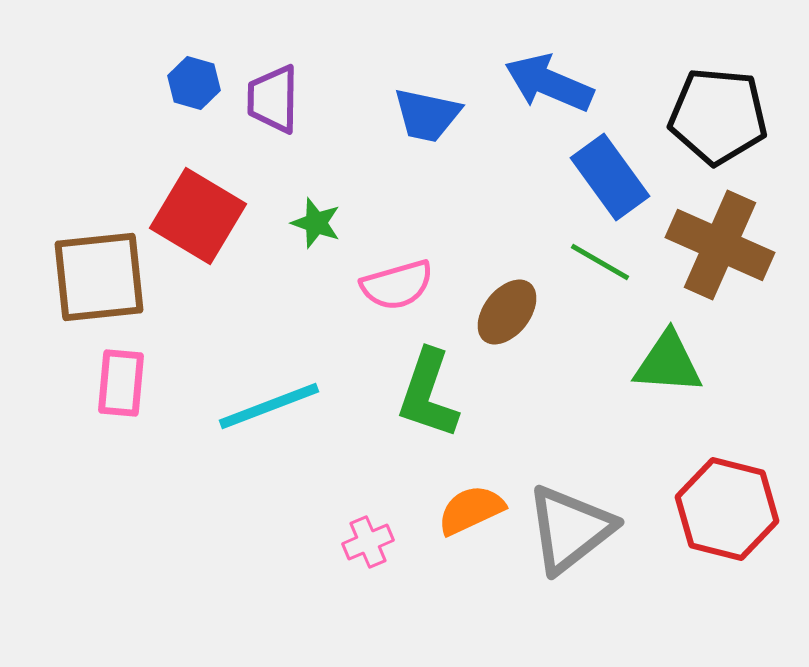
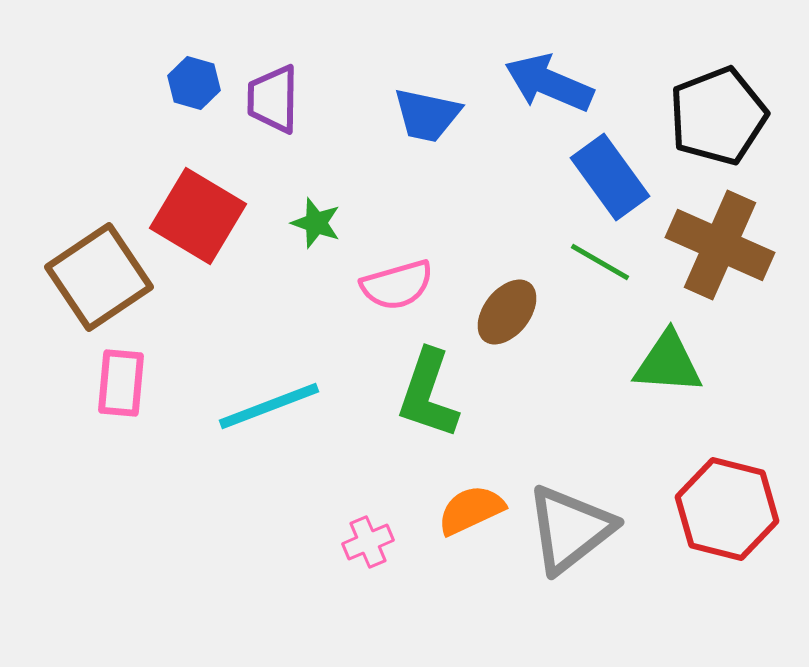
black pentagon: rotated 26 degrees counterclockwise
brown square: rotated 28 degrees counterclockwise
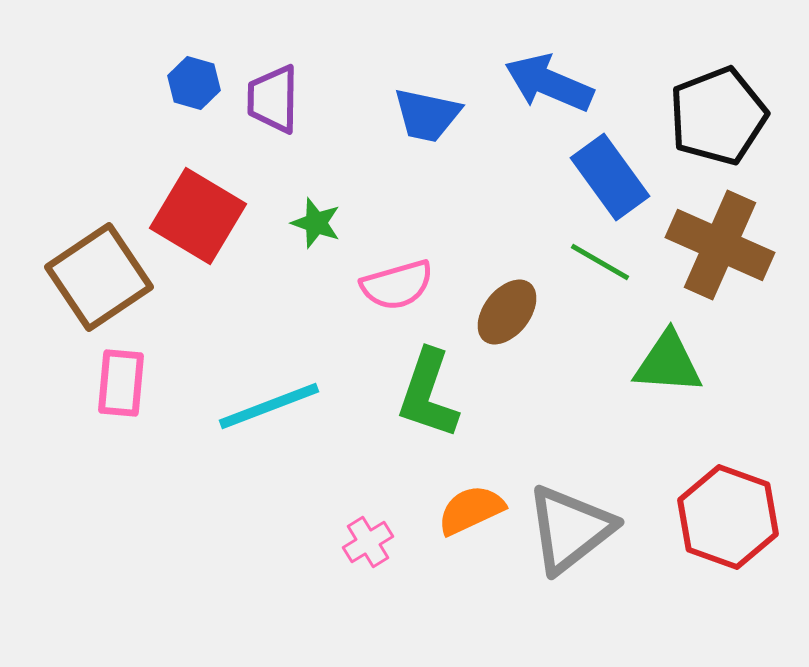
red hexagon: moved 1 px right, 8 px down; rotated 6 degrees clockwise
pink cross: rotated 9 degrees counterclockwise
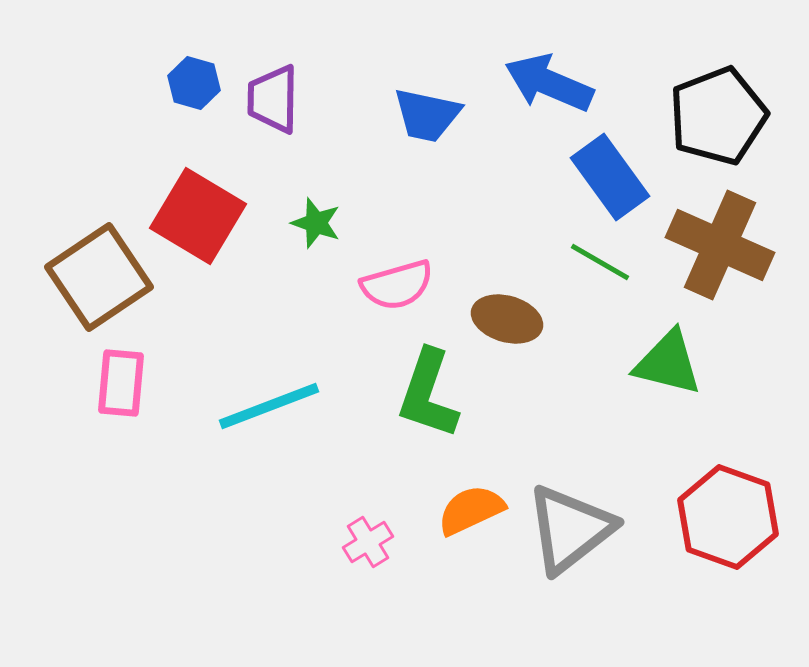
brown ellipse: moved 7 px down; rotated 68 degrees clockwise
green triangle: rotated 10 degrees clockwise
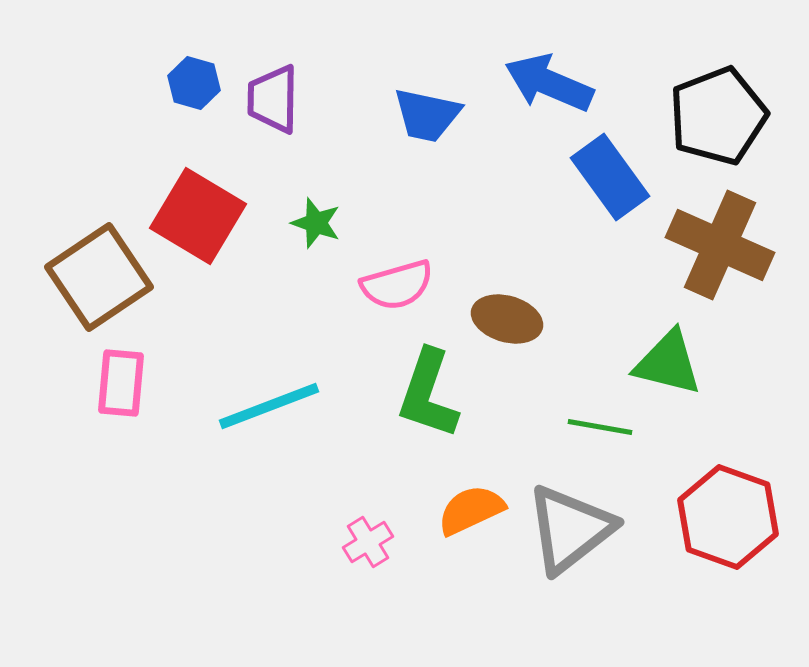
green line: moved 165 px down; rotated 20 degrees counterclockwise
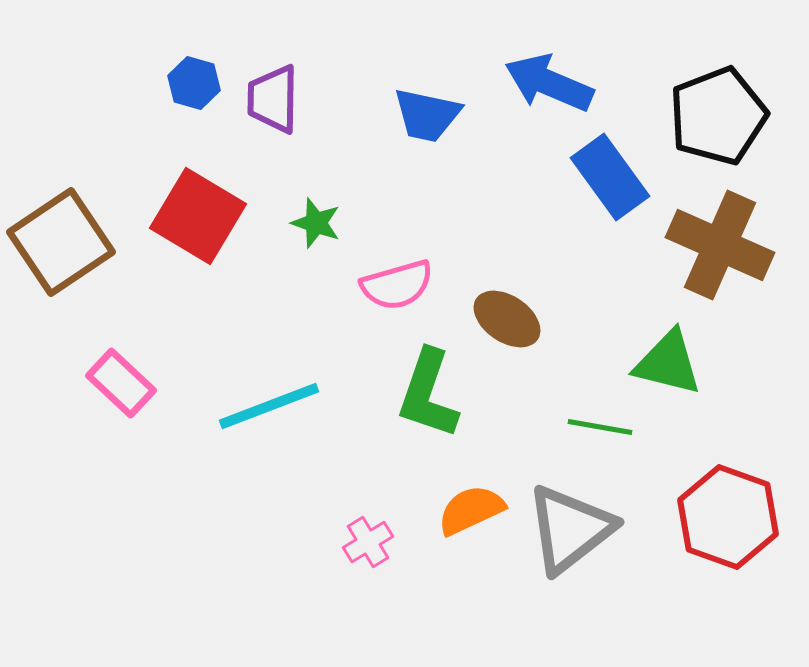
brown square: moved 38 px left, 35 px up
brown ellipse: rotated 18 degrees clockwise
pink rectangle: rotated 52 degrees counterclockwise
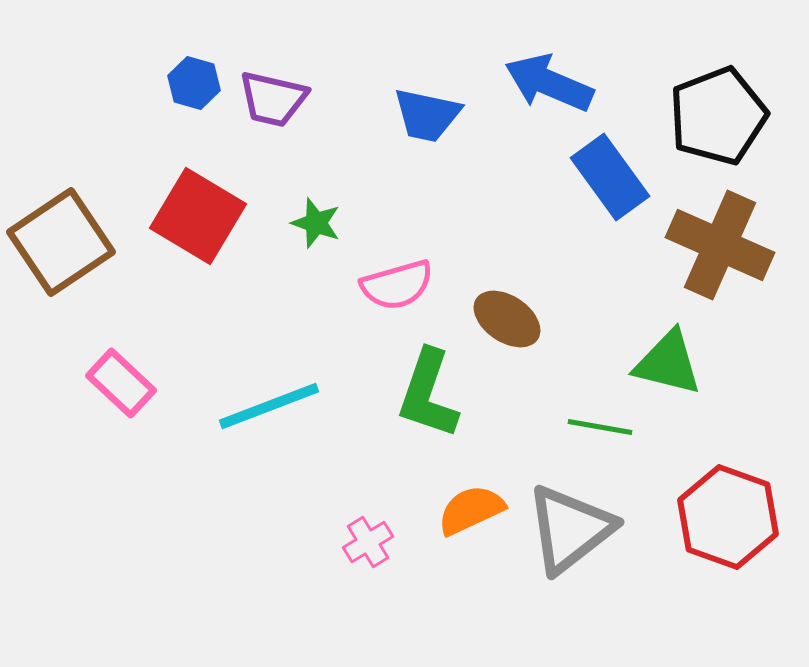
purple trapezoid: rotated 78 degrees counterclockwise
